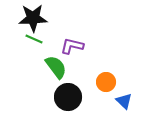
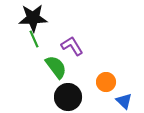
green line: rotated 42 degrees clockwise
purple L-shape: rotated 45 degrees clockwise
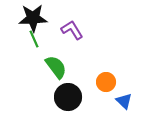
purple L-shape: moved 16 px up
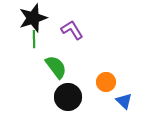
black star: rotated 16 degrees counterclockwise
green line: rotated 24 degrees clockwise
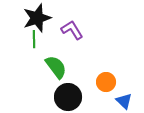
black star: moved 4 px right
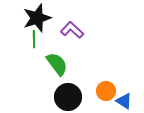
purple L-shape: rotated 15 degrees counterclockwise
green semicircle: moved 1 px right, 3 px up
orange circle: moved 9 px down
blue triangle: rotated 12 degrees counterclockwise
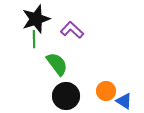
black star: moved 1 px left, 1 px down
black circle: moved 2 px left, 1 px up
